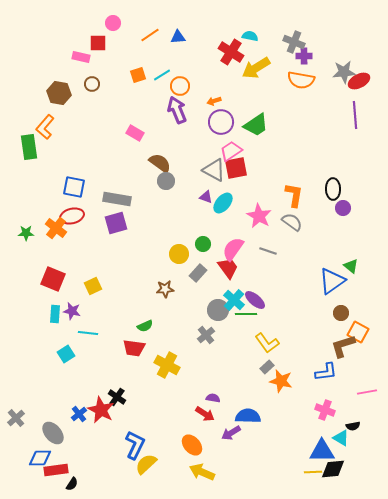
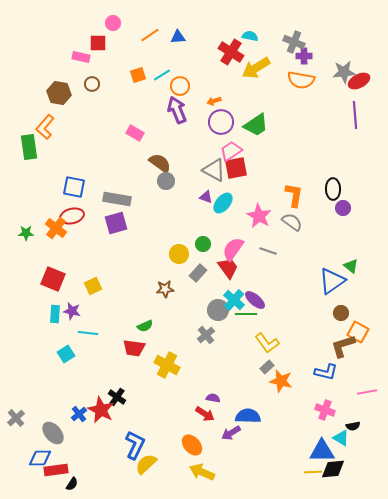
blue L-shape at (326, 372): rotated 20 degrees clockwise
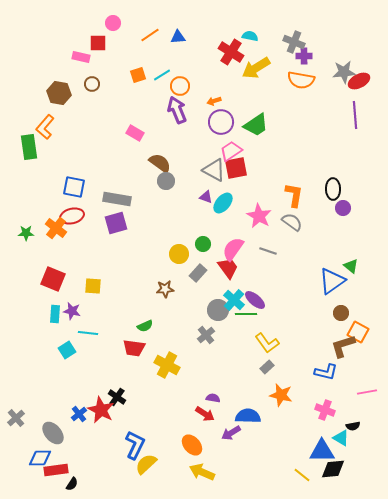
yellow square at (93, 286): rotated 30 degrees clockwise
cyan square at (66, 354): moved 1 px right, 4 px up
orange star at (281, 381): moved 14 px down
yellow line at (313, 472): moved 11 px left, 3 px down; rotated 42 degrees clockwise
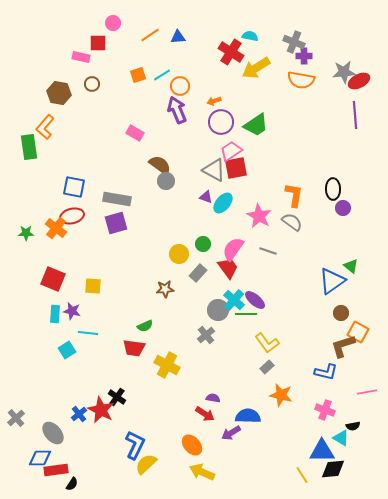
brown semicircle at (160, 163): moved 2 px down
yellow line at (302, 475): rotated 18 degrees clockwise
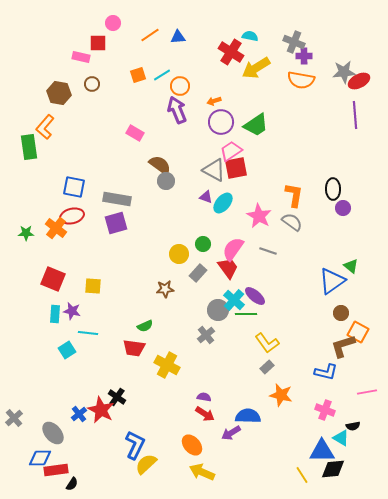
purple ellipse at (255, 300): moved 4 px up
purple semicircle at (213, 398): moved 9 px left, 1 px up
gray cross at (16, 418): moved 2 px left
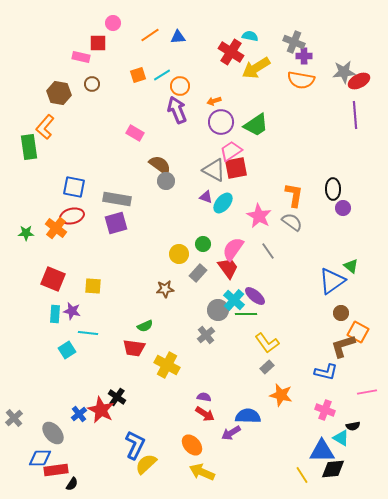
gray line at (268, 251): rotated 36 degrees clockwise
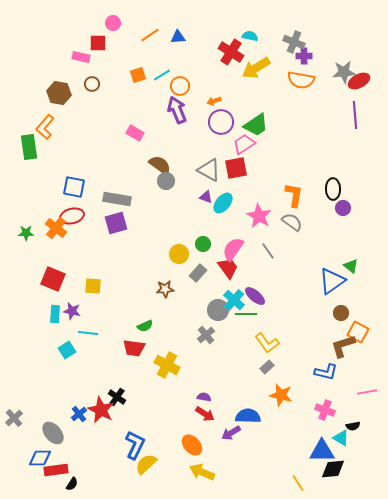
pink trapezoid at (231, 151): moved 13 px right, 7 px up
gray triangle at (214, 170): moved 5 px left
yellow line at (302, 475): moved 4 px left, 8 px down
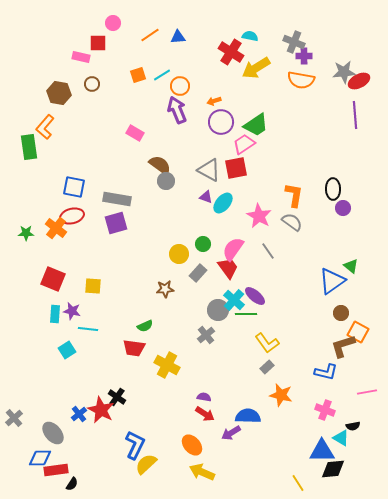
cyan line at (88, 333): moved 4 px up
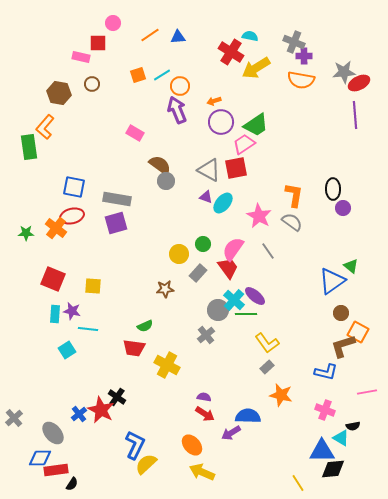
red ellipse at (359, 81): moved 2 px down
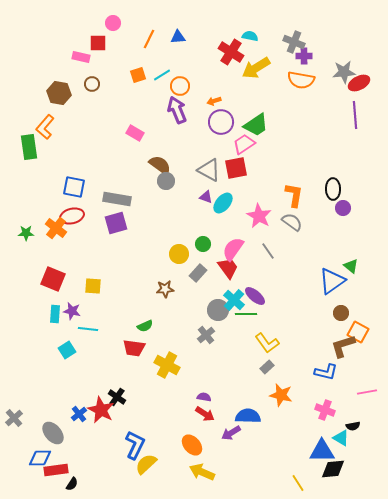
orange line at (150, 35): moved 1 px left, 4 px down; rotated 30 degrees counterclockwise
